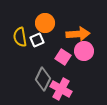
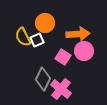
yellow semicircle: moved 3 px right; rotated 18 degrees counterclockwise
pink cross: rotated 10 degrees clockwise
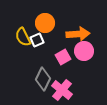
pink square: rotated 28 degrees clockwise
pink cross: moved 1 px right, 1 px down
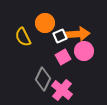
white square: moved 23 px right, 4 px up
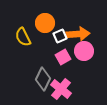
pink cross: moved 1 px left, 1 px up
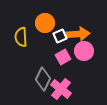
yellow semicircle: moved 2 px left; rotated 24 degrees clockwise
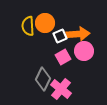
yellow semicircle: moved 7 px right, 11 px up
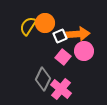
yellow semicircle: rotated 36 degrees clockwise
pink square: rotated 21 degrees counterclockwise
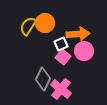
white square: moved 1 px right, 8 px down
